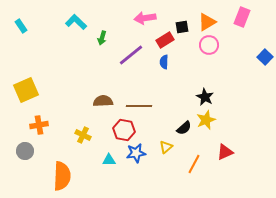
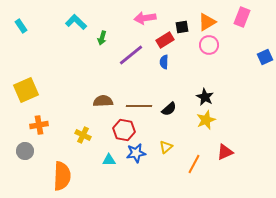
blue square: rotated 21 degrees clockwise
black semicircle: moved 15 px left, 19 px up
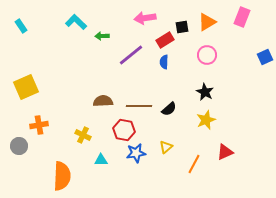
green arrow: moved 2 px up; rotated 72 degrees clockwise
pink circle: moved 2 px left, 10 px down
yellow square: moved 3 px up
black star: moved 5 px up
gray circle: moved 6 px left, 5 px up
cyan triangle: moved 8 px left
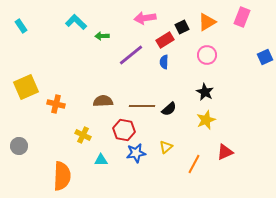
black square: rotated 16 degrees counterclockwise
brown line: moved 3 px right
orange cross: moved 17 px right, 21 px up; rotated 24 degrees clockwise
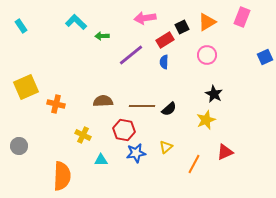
black star: moved 9 px right, 2 px down
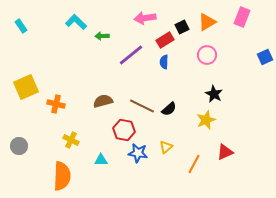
brown semicircle: rotated 12 degrees counterclockwise
brown line: rotated 25 degrees clockwise
yellow cross: moved 12 px left, 5 px down
blue star: moved 2 px right; rotated 18 degrees clockwise
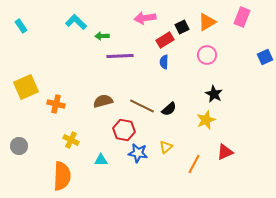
purple line: moved 11 px left, 1 px down; rotated 36 degrees clockwise
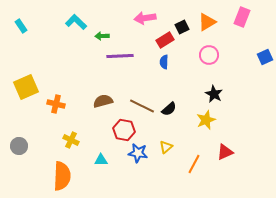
pink circle: moved 2 px right
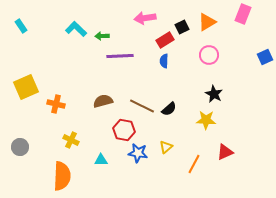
pink rectangle: moved 1 px right, 3 px up
cyan L-shape: moved 7 px down
blue semicircle: moved 1 px up
yellow star: rotated 24 degrees clockwise
gray circle: moved 1 px right, 1 px down
